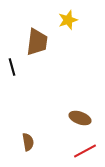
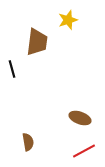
black line: moved 2 px down
red line: moved 1 px left
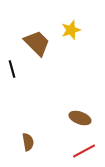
yellow star: moved 3 px right, 10 px down
brown trapezoid: moved 1 px down; rotated 52 degrees counterclockwise
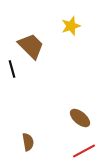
yellow star: moved 4 px up
brown trapezoid: moved 6 px left, 3 px down
brown ellipse: rotated 20 degrees clockwise
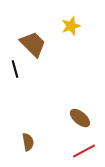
brown trapezoid: moved 2 px right, 2 px up
black line: moved 3 px right
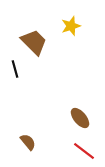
brown trapezoid: moved 1 px right, 2 px up
brown ellipse: rotated 10 degrees clockwise
brown semicircle: rotated 30 degrees counterclockwise
red line: rotated 65 degrees clockwise
